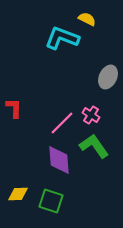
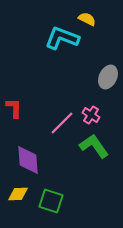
purple diamond: moved 31 px left
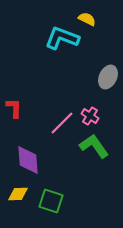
pink cross: moved 1 px left, 1 px down
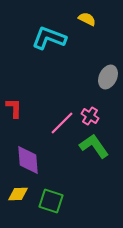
cyan L-shape: moved 13 px left
